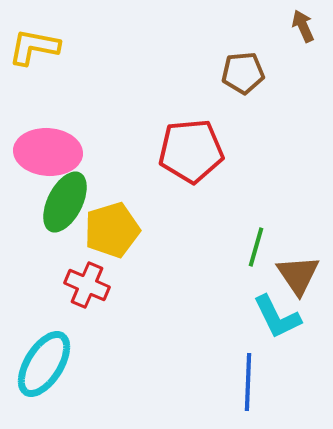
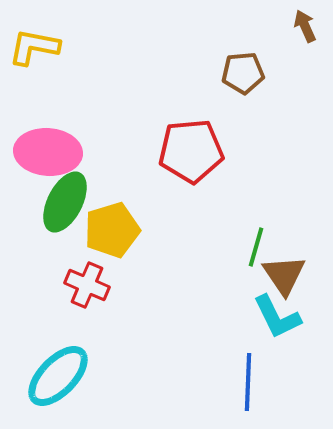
brown arrow: moved 2 px right
brown triangle: moved 14 px left
cyan ellipse: moved 14 px right, 12 px down; rotated 12 degrees clockwise
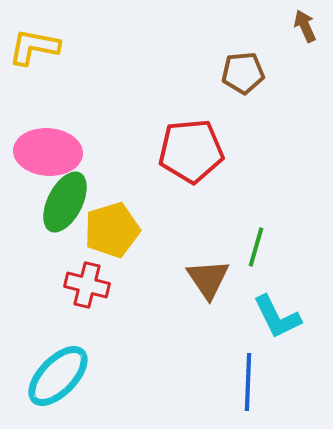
brown triangle: moved 76 px left, 4 px down
red cross: rotated 9 degrees counterclockwise
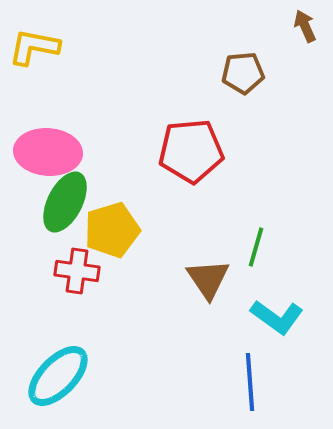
red cross: moved 10 px left, 14 px up; rotated 6 degrees counterclockwise
cyan L-shape: rotated 28 degrees counterclockwise
blue line: moved 2 px right; rotated 6 degrees counterclockwise
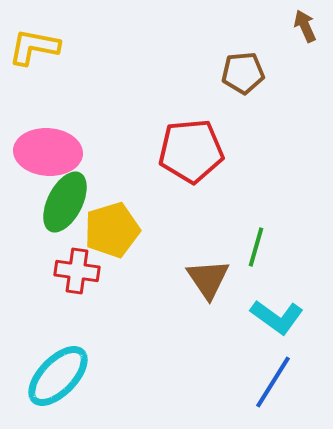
blue line: moved 23 px right; rotated 36 degrees clockwise
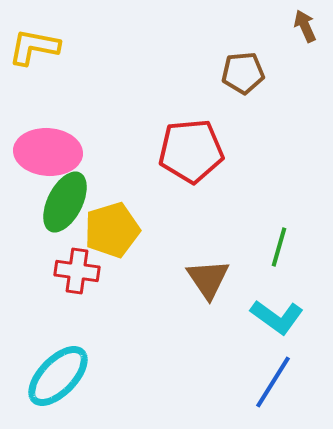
green line: moved 23 px right
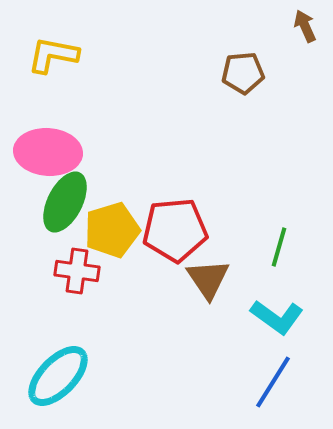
yellow L-shape: moved 19 px right, 8 px down
red pentagon: moved 16 px left, 79 px down
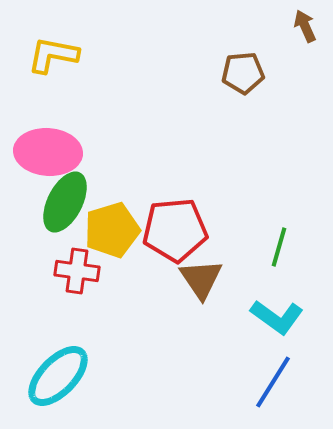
brown triangle: moved 7 px left
